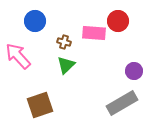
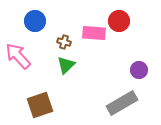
red circle: moved 1 px right
purple circle: moved 5 px right, 1 px up
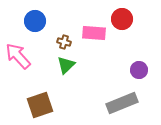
red circle: moved 3 px right, 2 px up
gray rectangle: rotated 8 degrees clockwise
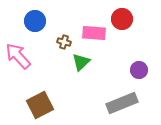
green triangle: moved 15 px right, 3 px up
brown square: rotated 8 degrees counterclockwise
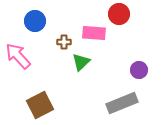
red circle: moved 3 px left, 5 px up
brown cross: rotated 16 degrees counterclockwise
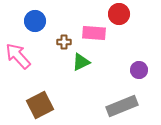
green triangle: rotated 18 degrees clockwise
gray rectangle: moved 3 px down
